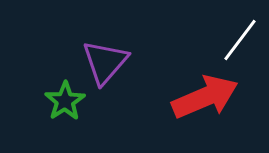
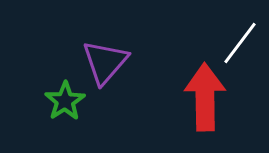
white line: moved 3 px down
red arrow: rotated 68 degrees counterclockwise
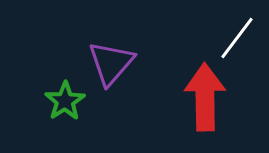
white line: moved 3 px left, 5 px up
purple triangle: moved 6 px right, 1 px down
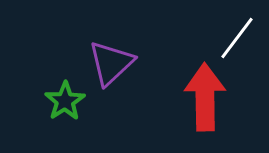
purple triangle: rotated 6 degrees clockwise
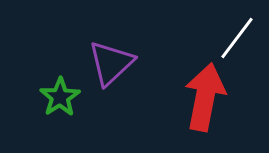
red arrow: rotated 12 degrees clockwise
green star: moved 5 px left, 4 px up
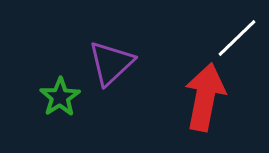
white line: rotated 9 degrees clockwise
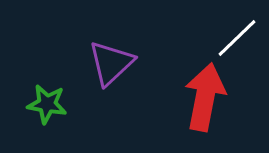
green star: moved 13 px left, 7 px down; rotated 30 degrees counterclockwise
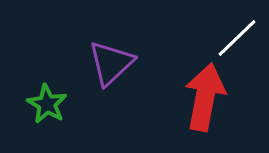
green star: rotated 21 degrees clockwise
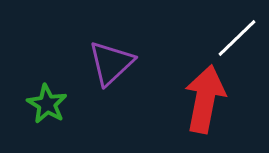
red arrow: moved 2 px down
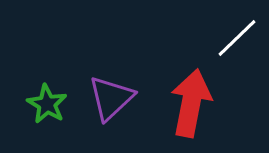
purple triangle: moved 35 px down
red arrow: moved 14 px left, 4 px down
